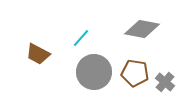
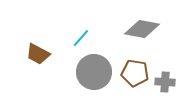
gray cross: rotated 36 degrees counterclockwise
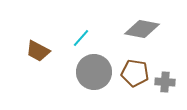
brown trapezoid: moved 3 px up
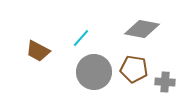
brown pentagon: moved 1 px left, 4 px up
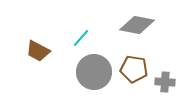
gray diamond: moved 5 px left, 4 px up
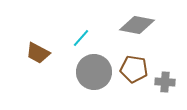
brown trapezoid: moved 2 px down
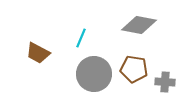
gray diamond: moved 2 px right
cyan line: rotated 18 degrees counterclockwise
gray circle: moved 2 px down
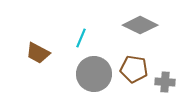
gray diamond: moved 1 px right; rotated 16 degrees clockwise
